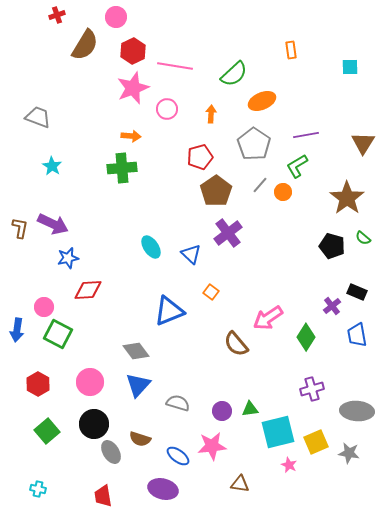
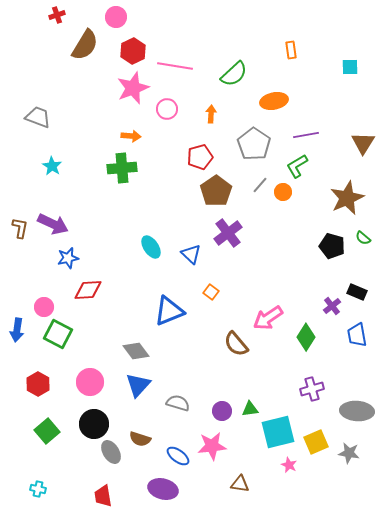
orange ellipse at (262, 101): moved 12 px right; rotated 12 degrees clockwise
brown star at (347, 198): rotated 12 degrees clockwise
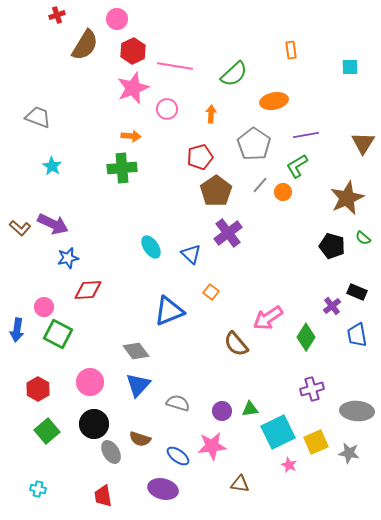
pink circle at (116, 17): moved 1 px right, 2 px down
brown L-shape at (20, 228): rotated 120 degrees clockwise
red hexagon at (38, 384): moved 5 px down
cyan square at (278, 432): rotated 12 degrees counterclockwise
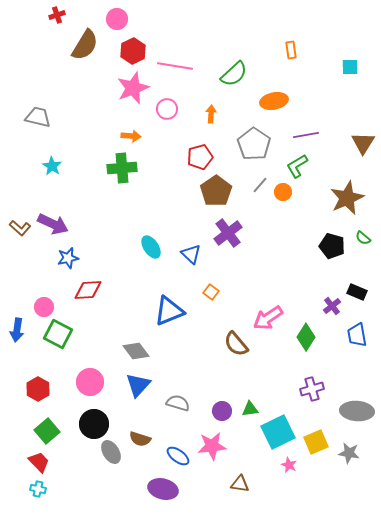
gray trapezoid at (38, 117): rotated 8 degrees counterclockwise
red trapezoid at (103, 496): moved 64 px left, 34 px up; rotated 145 degrees clockwise
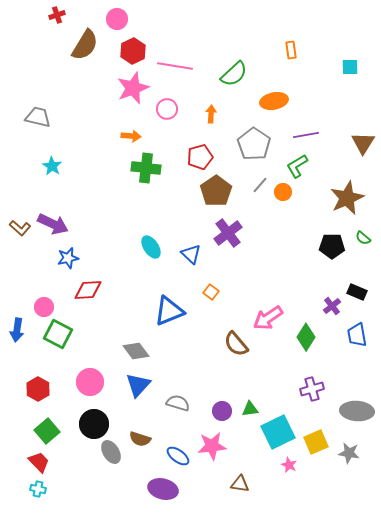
green cross at (122, 168): moved 24 px right; rotated 12 degrees clockwise
black pentagon at (332, 246): rotated 15 degrees counterclockwise
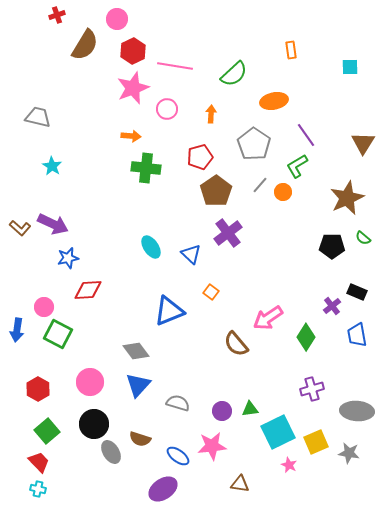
purple line at (306, 135): rotated 65 degrees clockwise
purple ellipse at (163, 489): rotated 48 degrees counterclockwise
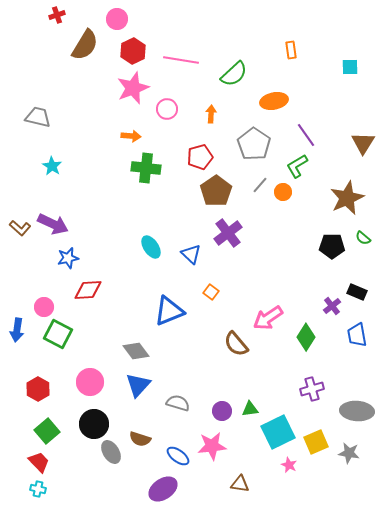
pink line at (175, 66): moved 6 px right, 6 px up
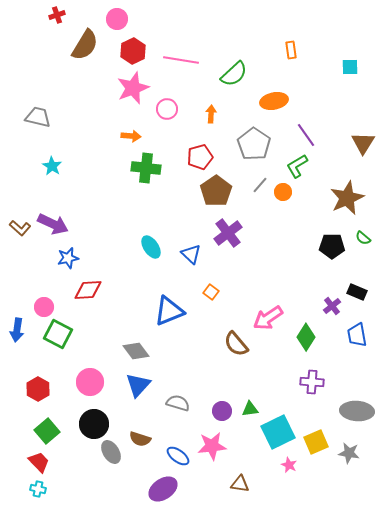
purple cross at (312, 389): moved 7 px up; rotated 20 degrees clockwise
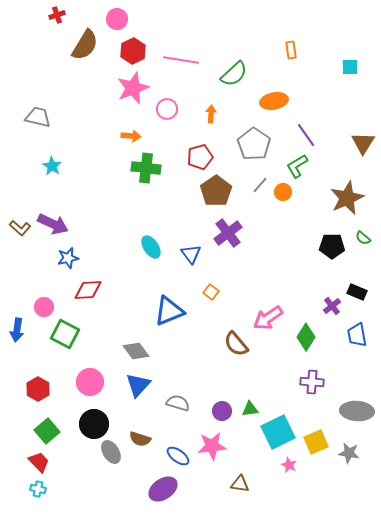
blue triangle at (191, 254): rotated 10 degrees clockwise
green square at (58, 334): moved 7 px right
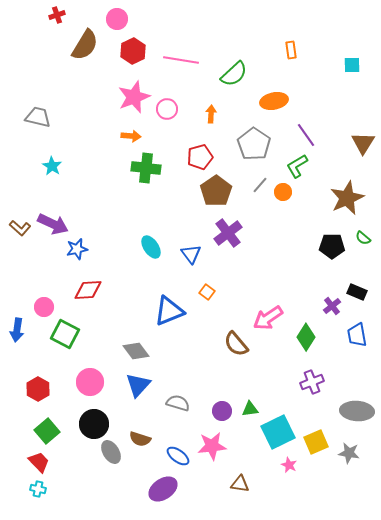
cyan square at (350, 67): moved 2 px right, 2 px up
pink star at (133, 88): moved 1 px right, 9 px down
blue star at (68, 258): moved 9 px right, 9 px up
orange square at (211, 292): moved 4 px left
purple cross at (312, 382): rotated 25 degrees counterclockwise
